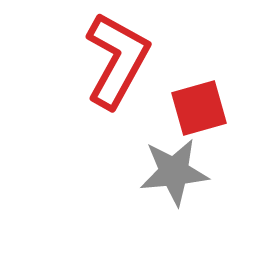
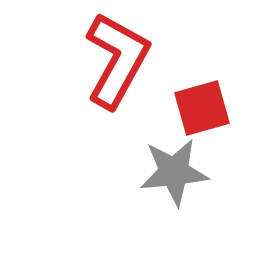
red square: moved 3 px right
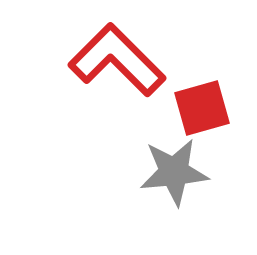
red L-shape: rotated 74 degrees counterclockwise
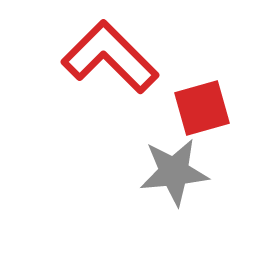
red L-shape: moved 7 px left, 3 px up
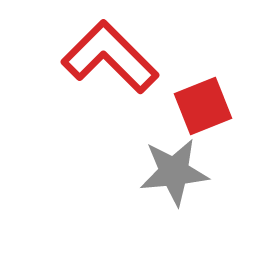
red square: moved 1 px right, 2 px up; rotated 6 degrees counterclockwise
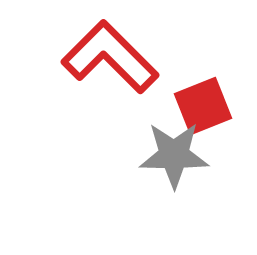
gray star: moved 17 px up; rotated 6 degrees clockwise
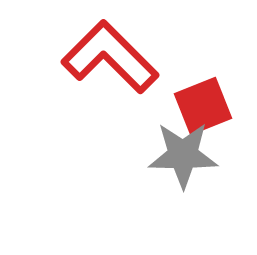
gray star: moved 9 px right
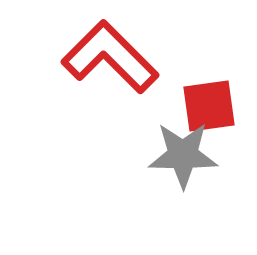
red square: moved 6 px right; rotated 14 degrees clockwise
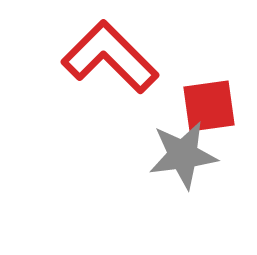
gray star: rotated 8 degrees counterclockwise
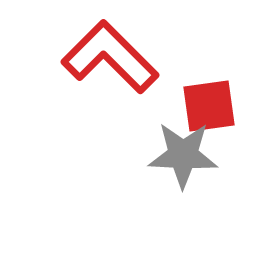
gray star: rotated 10 degrees clockwise
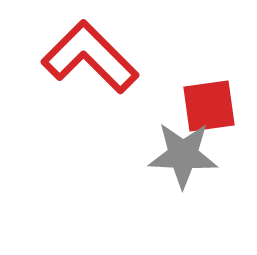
red L-shape: moved 20 px left
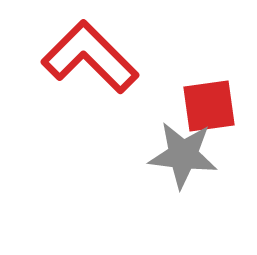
gray star: rotated 4 degrees clockwise
